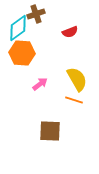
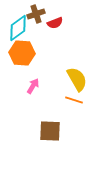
red semicircle: moved 15 px left, 9 px up
pink arrow: moved 7 px left, 2 px down; rotated 21 degrees counterclockwise
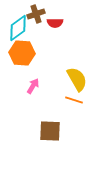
red semicircle: rotated 21 degrees clockwise
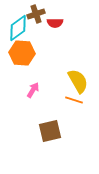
yellow semicircle: moved 1 px right, 2 px down
pink arrow: moved 4 px down
brown square: rotated 15 degrees counterclockwise
